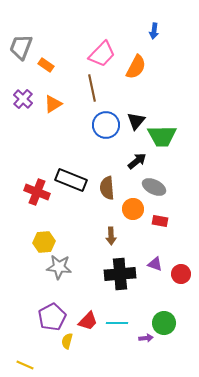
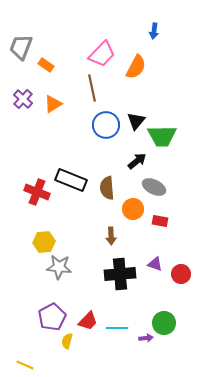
cyan line: moved 5 px down
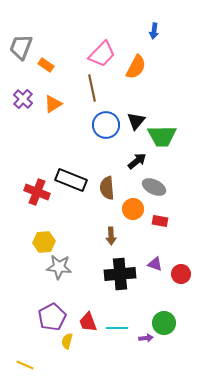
red trapezoid: moved 1 px down; rotated 115 degrees clockwise
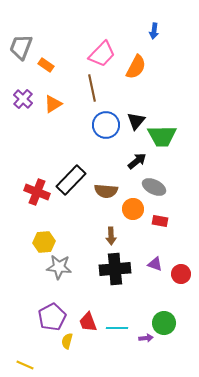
black rectangle: rotated 68 degrees counterclockwise
brown semicircle: moved 1 px left, 3 px down; rotated 80 degrees counterclockwise
black cross: moved 5 px left, 5 px up
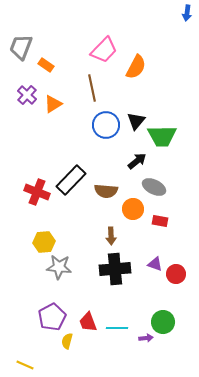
blue arrow: moved 33 px right, 18 px up
pink trapezoid: moved 2 px right, 4 px up
purple cross: moved 4 px right, 4 px up
red circle: moved 5 px left
green circle: moved 1 px left, 1 px up
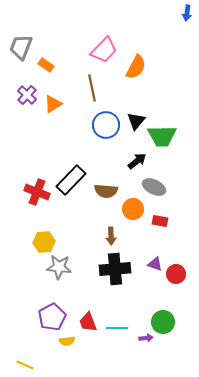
yellow semicircle: rotated 112 degrees counterclockwise
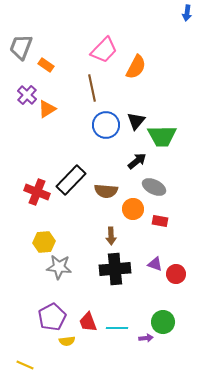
orange triangle: moved 6 px left, 5 px down
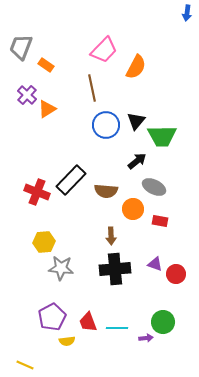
gray star: moved 2 px right, 1 px down
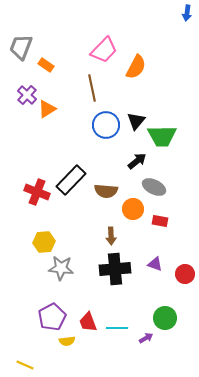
red circle: moved 9 px right
green circle: moved 2 px right, 4 px up
purple arrow: rotated 24 degrees counterclockwise
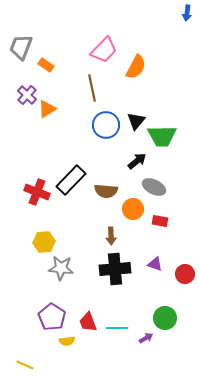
purple pentagon: rotated 12 degrees counterclockwise
